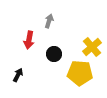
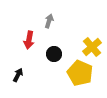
yellow pentagon: rotated 20 degrees clockwise
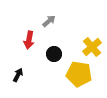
gray arrow: rotated 32 degrees clockwise
yellow pentagon: moved 1 px left, 1 px down; rotated 15 degrees counterclockwise
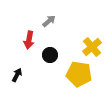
black circle: moved 4 px left, 1 px down
black arrow: moved 1 px left
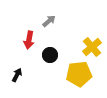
yellow pentagon: rotated 15 degrees counterclockwise
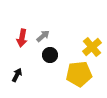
gray arrow: moved 6 px left, 15 px down
red arrow: moved 7 px left, 2 px up
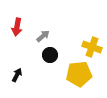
red arrow: moved 5 px left, 11 px up
yellow cross: rotated 30 degrees counterclockwise
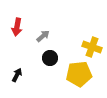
black circle: moved 3 px down
